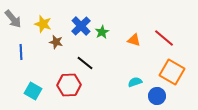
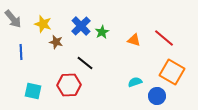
cyan square: rotated 18 degrees counterclockwise
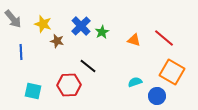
brown star: moved 1 px right, 1 px up
black line: moved 3 px right, 3 px down
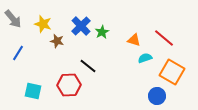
blue line: moved 3 px left, 1 px down; rotated 35 degrees clockwise
cyan semicircle: moved 10 px right, 24 px up
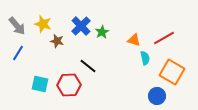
gray arrow: moved 4 px right, 7 px down
red line: rotated 70 degrees counterclockwise
cyan semicircle: rotated 96 degrees clockwise
cyan square: moved 7 px right, 7 px up
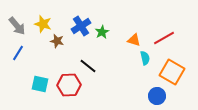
blue cross: rotated 12 degrees clockwise
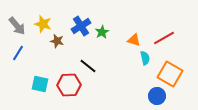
orange square: moved 2 px left, 2 px down
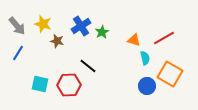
blue circle: moved 10 px left, 10 px up
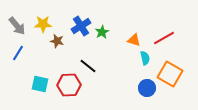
yellow star: rotated 18 degrees counterclockwise
blue circle: moved 2 px down
